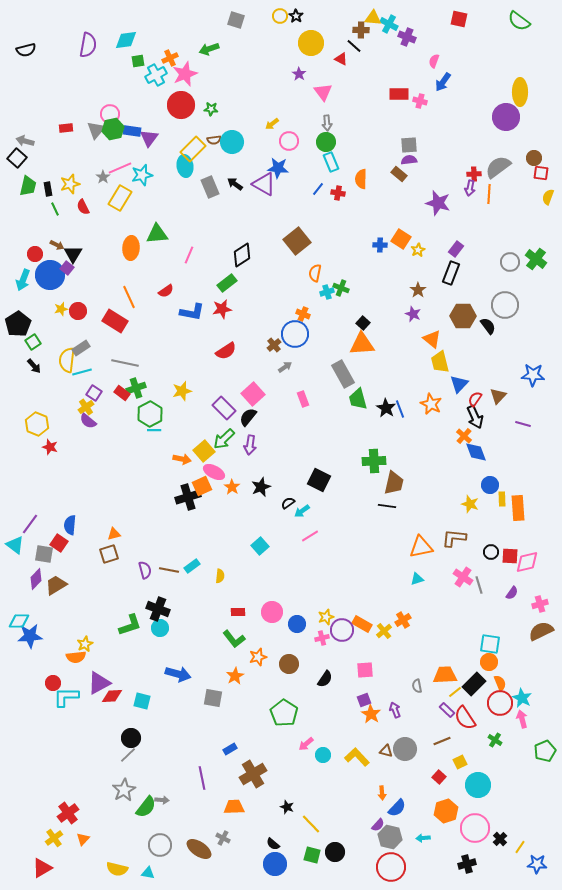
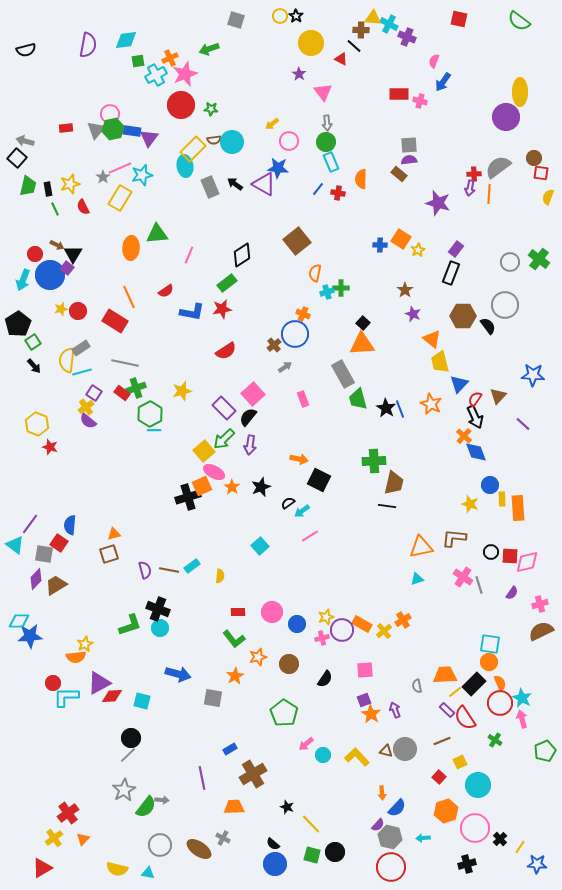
green cross at (536, 259): moved 3 px right
green cross at (341, 288): rotated 21 degrees counterclockwise
brown star at (418, 290): moved 13 px left
purple line at (523, 424): rotated 28 degrees clockwise
orange arrow at (182, 459): moved 117 px right
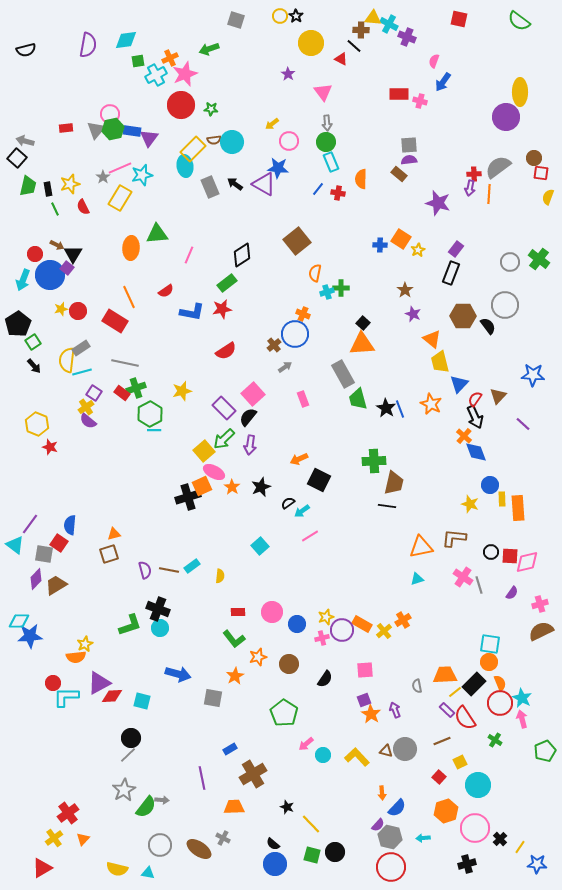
purple star at (299, 74): moved 11 px left
orange arrow at (299, 459): rotated 144 degrees clockwise
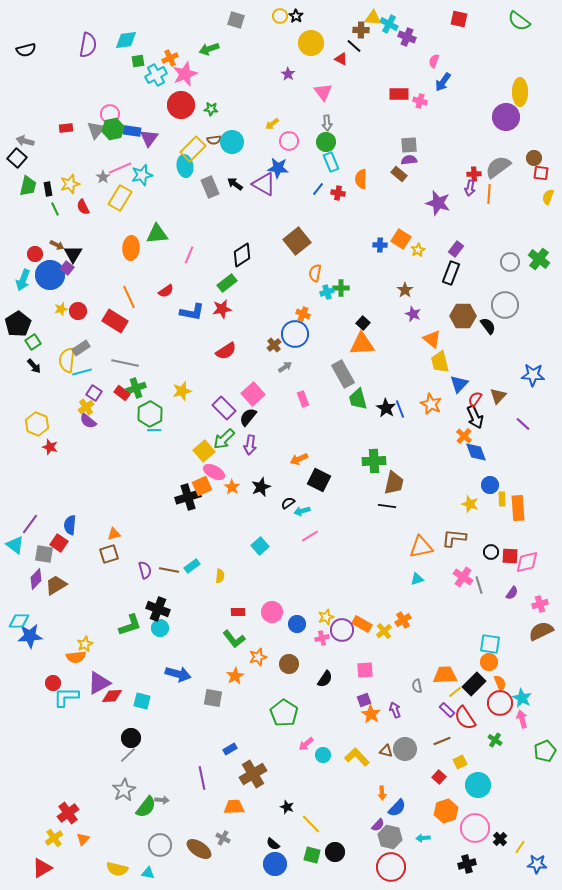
cyan arrow at (302, 511): rotated 21 degrees clockwise
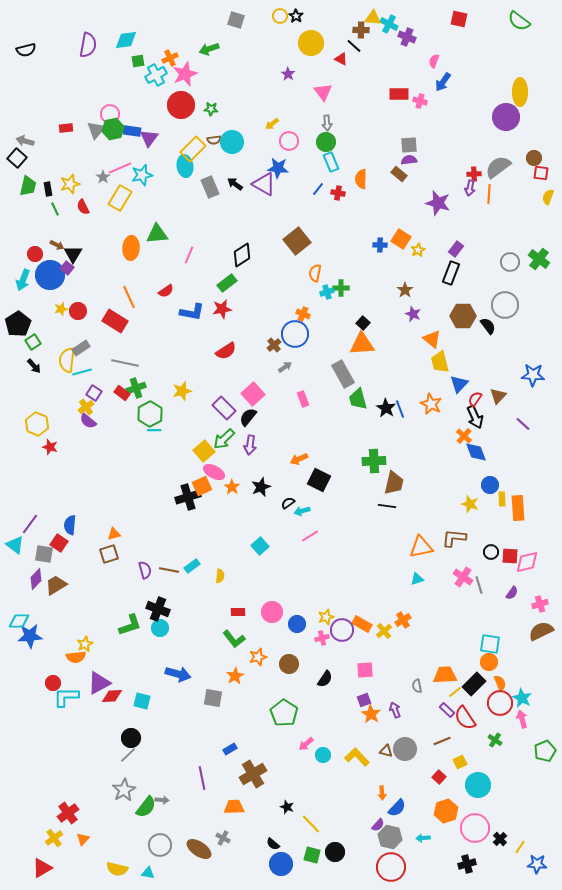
blue circle at (275, 864): moved 6 px right
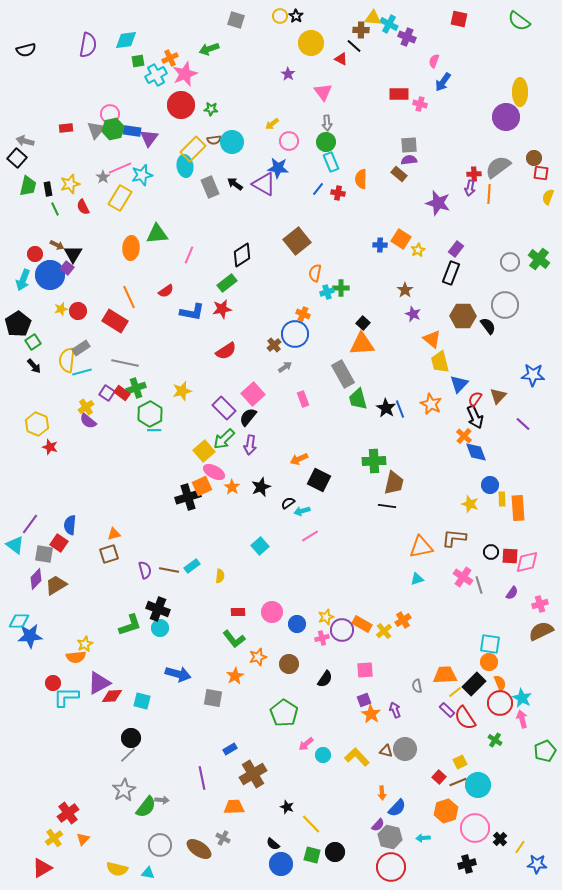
pink cross at (420, 101): moved 3 px down
purple square at (94, 393): moved 13 px right
brown line at (442, 741): moved 16 px right, 41 px down
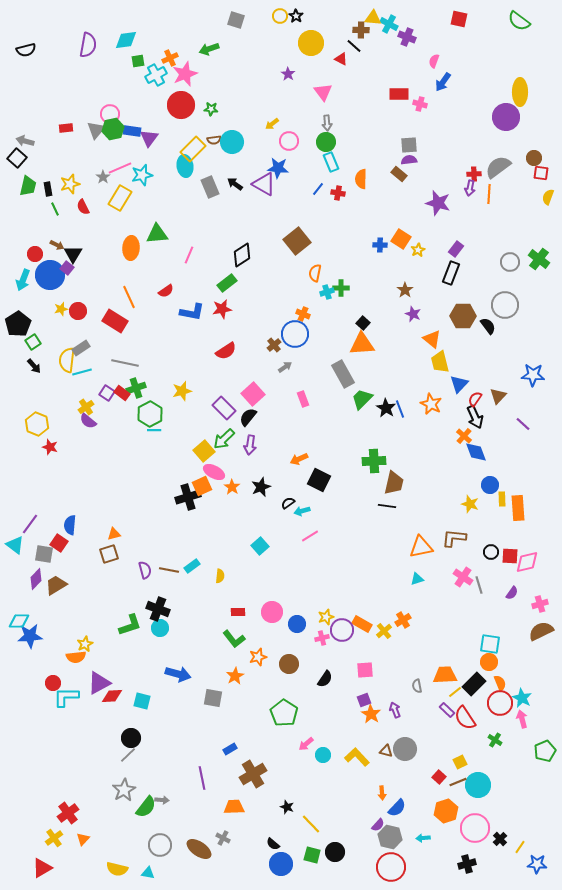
green trapezoid at (358, 399): moved 4 px right; rotated 60 degrees clockwise
